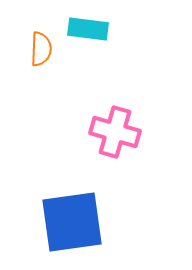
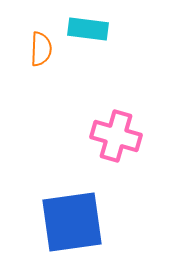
pink cross: moved 1 px right, 4 px down
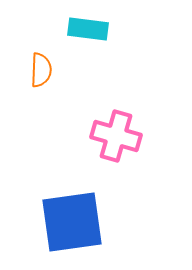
orange semicircle: moved 21 px down
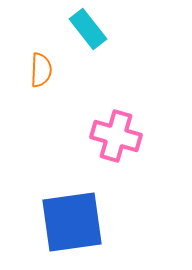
cyan rectangle: rotated 45 degrees clockwise
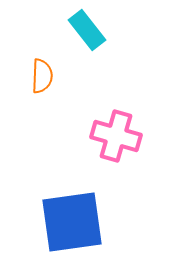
cyan rectangle: moved 1 px left, 1 px down
orange semicircle: moved 1 px right, 6 px down
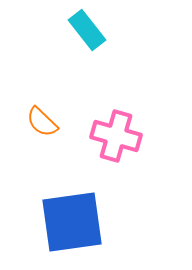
orange semicircle: moved 46 px down; rotated 132 degrees clockwise
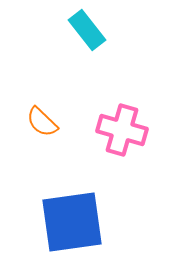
pink cross: moved 6 px right, 6 px up
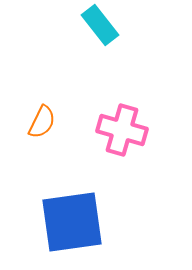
cyan rectangle: moved 13 px right, 5 px up
orange semicircle: rotated 108 degrees counterclockwise
